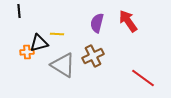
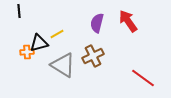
yellow line: rotated 32 degrees counterclockwise
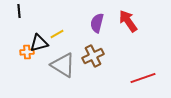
red line: rotated 55 degrees counterclockwise
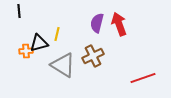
red arrow: moved 9 px left, 3 px down; rotated 15 degrees clockwise
yellow line: rotated 48 degrees counterclockwise
orange cross: moved 1 px left, 1 px up
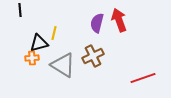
black line: moved 1 px right, 1 px up
red arrow: moved 4 px up
yellow line: moved 3 px left, 1 px up
orange cross: moved 6 px right, 7 px down
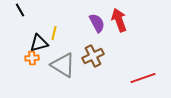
black line: rotated 24 degrees counterclockwise
purple semicircle: rotated 138 degrees clockwise
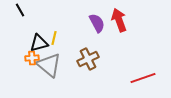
yellow line: moved 5 px down
brown cross: moved 5 px left, 3 px down
gray triangle: moved 14 px left; rotated 8 degrees clockwise
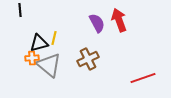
black line: rotated 24 degrees clockwise
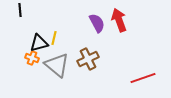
orange cross: rotated 24 degrees clockwise
gray triangle: moved 8 px right
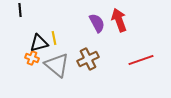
yellow line: rotated 24 degrees counterclockwise
red line: moved 2 px left, 18 px up
